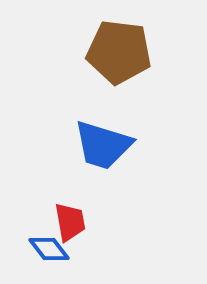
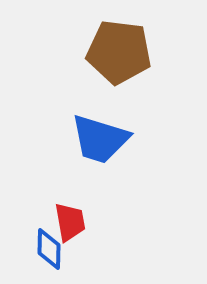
blue trapezoid: moved 3 px left, 6 px up
blue diamond: rotated 39 degrees clockwise
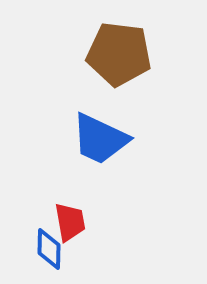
brown pentagon: moved 2 px down
blue trapezoid: rotated 8 degrees clockwise
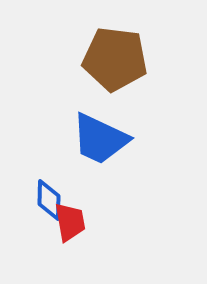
brown pentagon: moved 4 px left, 5 px down
blue diamond: moved 49 px up
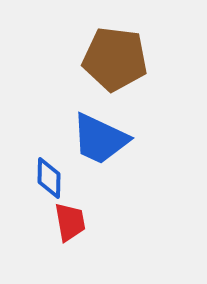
blue diamond: moved 22 px up
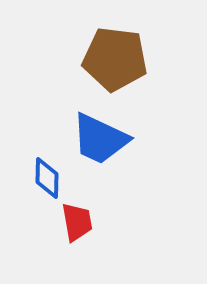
blue diamond: moved 2 px left
red trapezoid: moved 7 px right
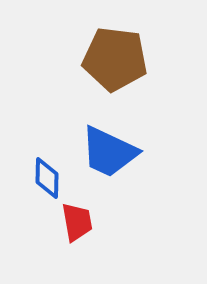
blue trapezoid: moved 9 px right, 13 px down
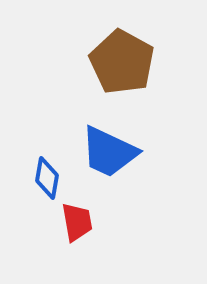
brown pentagon: moved 7 px right, 3 px down; rotated 22 degrees clockwise
blue diamond: rotated 9 degrees clockwise
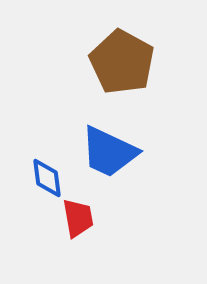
blue diamond: rotated 18 degrees counterclockwise
red trapezoid: moved 1 px right, 4 px up
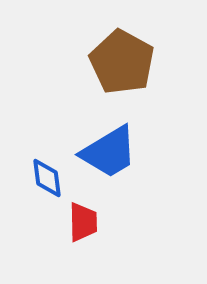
blue trapezoid: rotated 56 degrees counterclockwise
red trapezoid: moved 5 px right, 4 px down; rotated 9 degrees clockwise
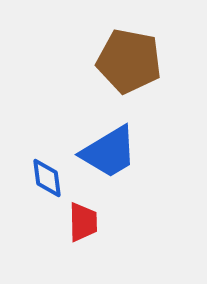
brown pentagon: moved 7 px right, 1 px up; rotated 18 degrees counterclockwise
